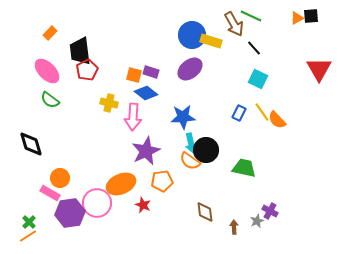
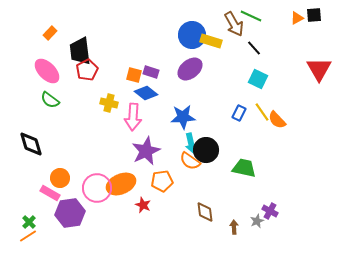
black square at (311, 16): moved 3 px right, 1 px up
pink circle at (97, 203): moved 15 px up
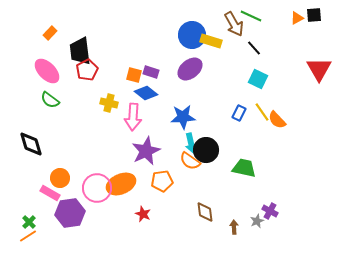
red star at (143, 205): moved 9 px down
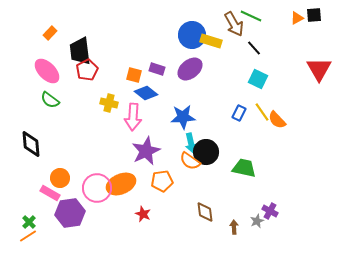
purple rectangle at (151, 72): moved 6 px right, 3 px up
black diamond at (31, 144): rotated 12 degrees clockwise
black circle at (206, 150): moved 2 px down
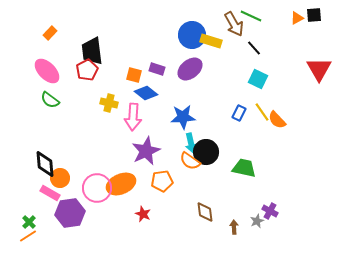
black trapezoid at (80, 51): moved 12 px right
black diamond at (31, 144): moved 14 px right, 20 px down
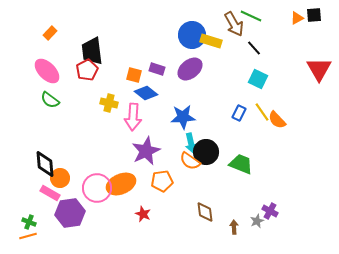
green trapezoid at (244, 168): moved 3 px left, 4 px up; rotated 10 degrees clockwise
green cross at (29, 222): rotated 24 degrees counterclockwise
orange line at (28, 236): rotated 18 degrees clockwise
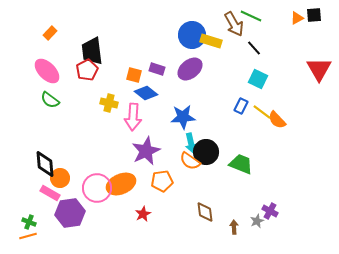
yellow line at (262, 112): rotated 18 degrees counterclockwise
blue rectangle at (239, 113): moved 2 px right, 7 px up
red star at (143, 214): rotated 21 degrees clockwise
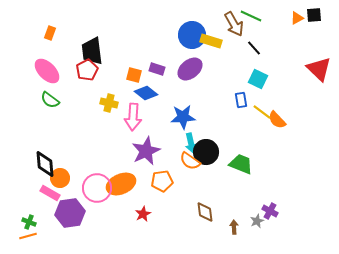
orange rectangle at (50, 33): rotated 24 degrees counterclockwise
red triangle at (319, 69): rotated 16 degrees counterclockwise
blue rectangle at (241, 106): moved 6 px up; rotated 35 degrees counterclockwise
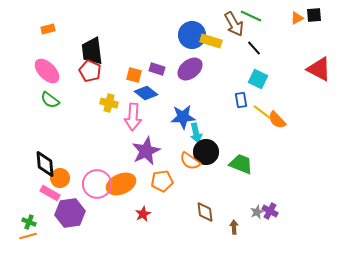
orange rectangle at (50, 33): moved 2 px left, 4 px up; rotated 56 degrees clockwise
red triangle at (319, 69): rotated 16 degrees counterclockwise
red pentagon at (87, 70): moved 3 px right, 1 px down; rotated 20 degrees counterclockwise
cyan arrow at (191, 143): moved 5 px right, 10 px up
pink circle at (97, 188): moved 4 px up
gray star at (257, 221): moved 9 px up
